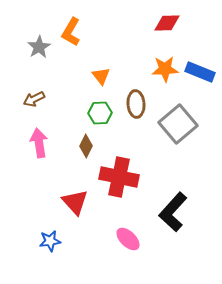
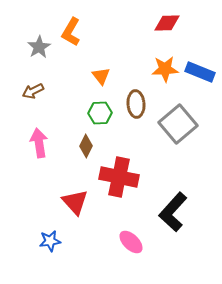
brown arrow: moved 1 px left, 8 px up
pink ellipse: moved 3 px right, 3 px down
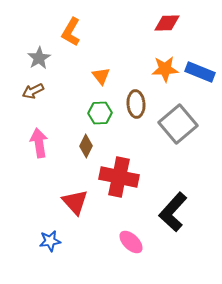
gray star: moved 11 px down
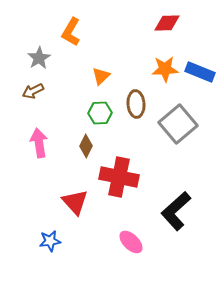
orange triangle: rotated 24 degrees clockwise
black L-shape: moved 3 px right, 1 px up; rotated 6 degrees clockwise
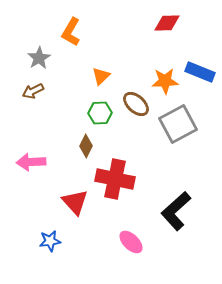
orange star: moved 12 px down
brown ellipse: rotated 44 degrees counterclockwise
gray square: rotated 12 degrees clockwise
pink arrow: moved 8 px left, 19 px down; rotated 84 degrees counterclockwise
red cross: moved 4 px left, 2 px down
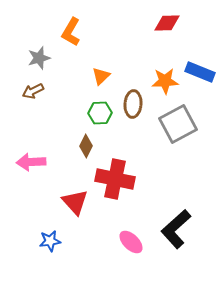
gray star: rotated 15 degrees clockwise
brown ellipse: moved 3 px left; rotated 52 degrees clockwise
black L-shape: moved 18 px down
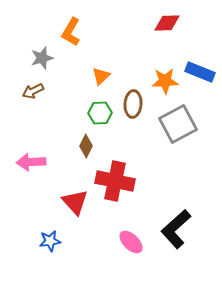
gray star: moved 3 px right
red cross: moved 2 px down
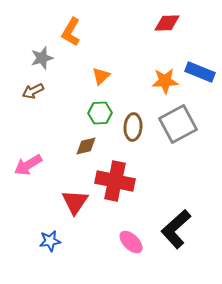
brown ellipse: moved 23 px down
brown diamond: rotated 50 degrees clockwise
pink arrow: moved 3 px left, 3 px down; rotated 28 degrees counterclockwise
red triangle: rotated 16 degrees clockwise
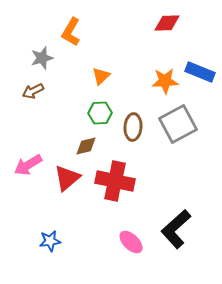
red triangle: moved 8 px left, 24 px up; rotated 16 degrees clockwise
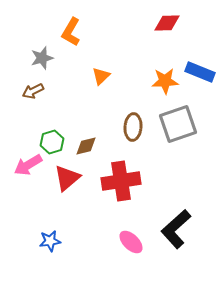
green hexagon: moved 48 px left, 29 px down; rotated 15 degrees counterclockwise
gray square: rotated 9 degrees clockwise
red cross: moved 6 px right; rotated 21 degrees counterclockwise
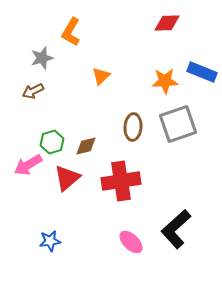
blue rectangle: moved 2 px right
